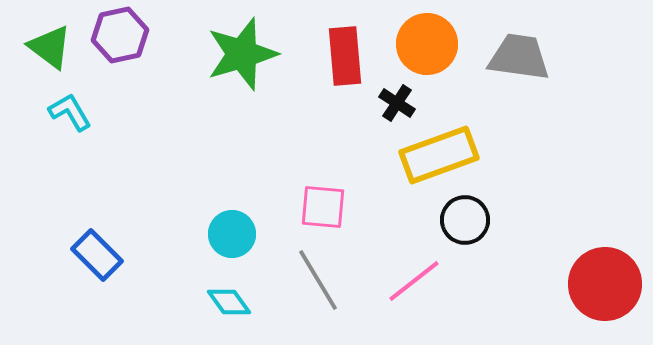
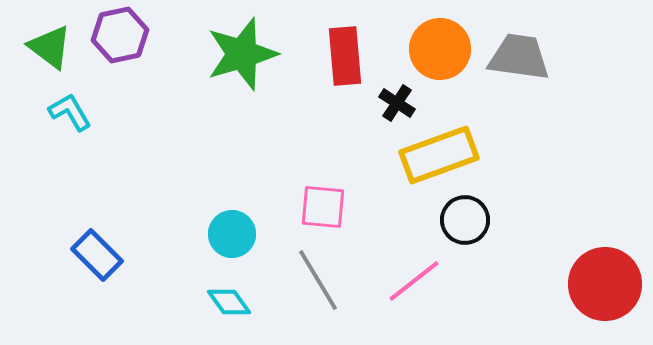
orange circle: moved 13 px right, 5 px down
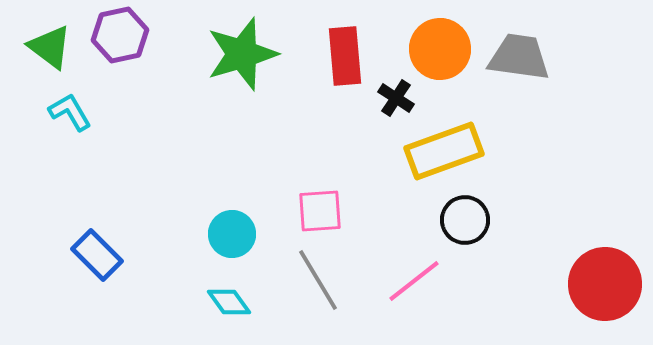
black cross: moved 1 px left, 5 px up
yellow rectangle: moved 5 px right, 4 px up
pink square: moved 3 px left, 4 px down; rotated 9 degrees counterclockwise
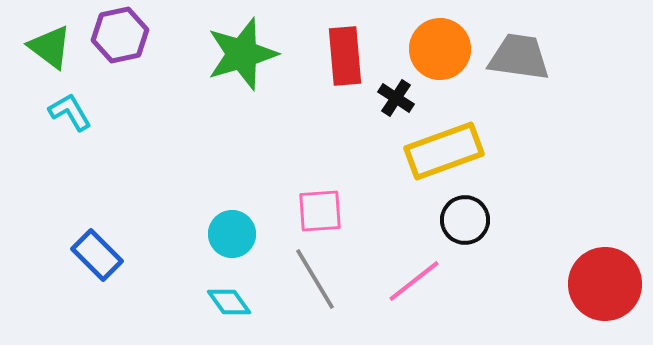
gray line: moved 3 px left, 1 px up
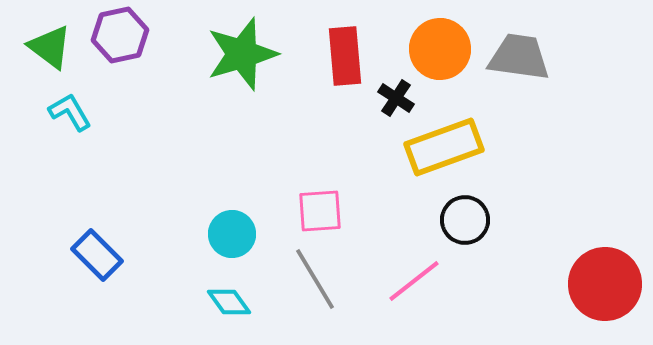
yellow rectangle: moved 4 px up
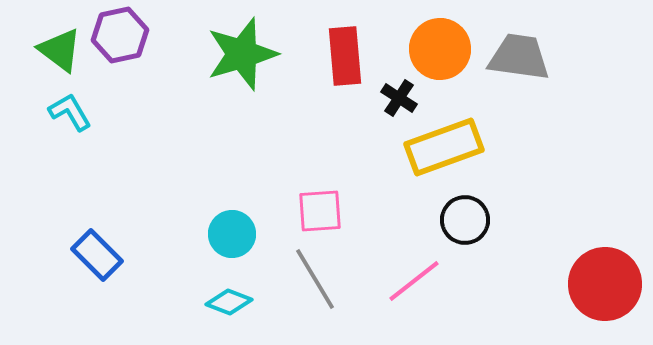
green triangle: moved 10 px right, 3 px down
black cross: moved 3 px right
cyan diamond: rotated 33 degrees counterclockwise
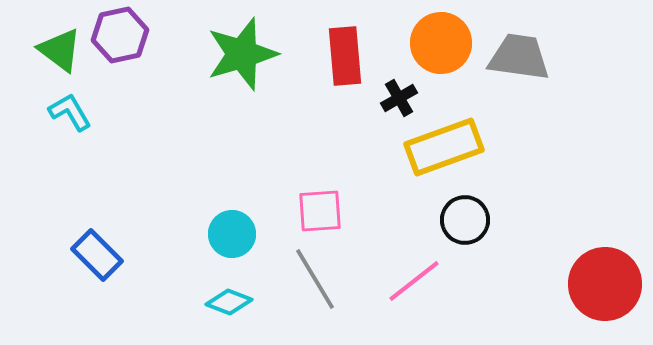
orange circle: moved 1 px right, 6 px up
black cross: rotated 27 degrees clockwise
